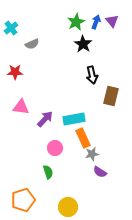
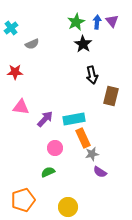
blue arrow: moved 1 px right; rotated 16 degrees counterclockwise
green semicircle: rotated 96 degrees counterclockwise
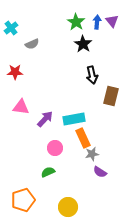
green star: rotated 12 degrees counterclockwise
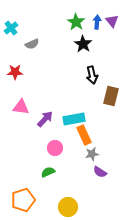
orange rectangle: moved 1 px right, 3 px up
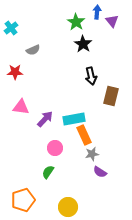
blue arrow: moved 10 px up
gray semicircle: moved 1 px right, 6 px down
black arrow: moved 1 px left, 1 px down
green semicircle: rotated 32 degrees counterclockwise
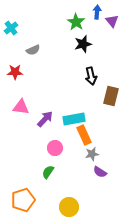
black star: rotated 24 degrees clockwise
yellow circle: moved 1 px right
